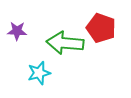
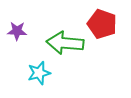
red pentagon: moved 1 px right, 4 px up
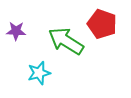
purple star: moved 1 px left
green arrow: moved 1 px right, 2 px up; rotated 27 degrees clockwise
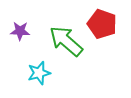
purple star: moved 4 px right
green arrow: rotated 9 degrees clockwise
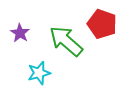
purple star: moved 2 px down; rotated 30 degrees clockwise
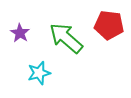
red pentagon: moved 7 px right, 1 px down; rotated 12 degrees counterclockwise
green arrow: moved 3 px up
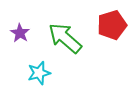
red pentagon: moved 3 px right; rotated 24 degrees counterclockwise
green arrow: moved 1 px left
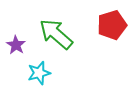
purple star: moved 4 px left, 12 px down
green arrow: moved 9 px left, 4 px up
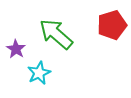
purple star: moved 4 px down
cyan star: rotated 10 degrees counterclockwise
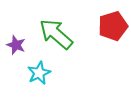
red pentagon: moved 1 px right, 1 px down
purple star: moved 4 px up; rotated 12 degrees counterclockwise
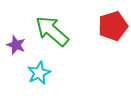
green arrow: moved 4 px left, 3 px up
